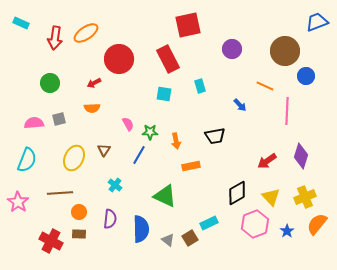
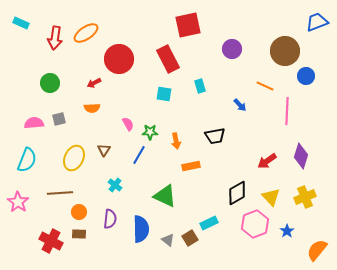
orange semicircle at (317, 224): moved 26 px down
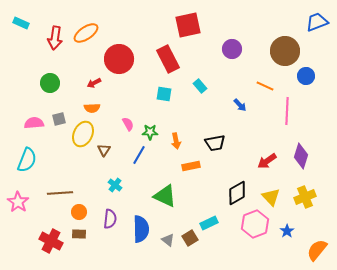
cyan rectangle at (200, 86): rotated 24 degrees counterclockwise
black trapezoid at (215, 136): moved 7 px down
yellow ellipse at (74, 158): moved 9 px right, 24 px up
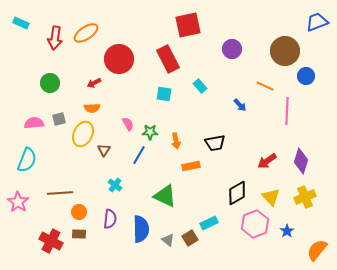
purple diamond at (301, 156): moved 5 px down
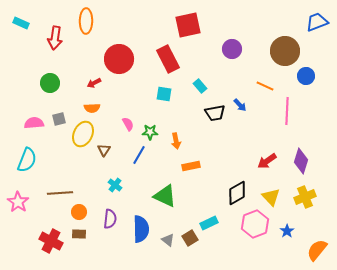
orange ellipse at (86, 33): moved 12 px up; rotated 55 degrees counterclockwise
black trapezoid at (215, 143): moved 30 px up
